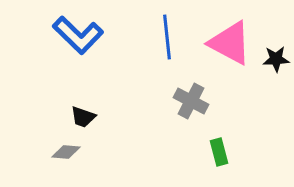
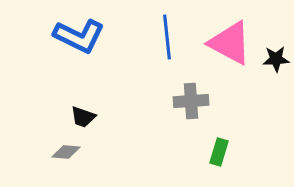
blue L-shape: moved 1 px right, 1 px down; rotated 18 degrees counterclockwise
gray cross: rotated 32 degrees counterclockwise
green rectangle: rotated 32 degrees clockwise
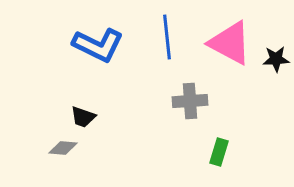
blue L-shape: moved 19 px right, 9 px down
gray cross: moved 1 px left
gray diamond: moved 3 px left, 4 px up
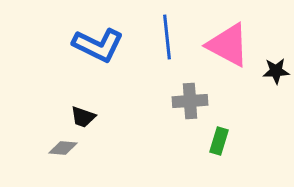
pink triangle: moved 2 px left, 2 px down
black star: moved 12 px down
green rectangle: moved 11 px up
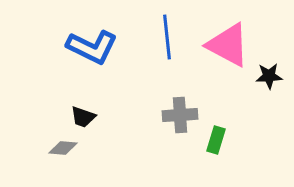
blue L-shape: moved 6 px left, 2 px down
black star: moved 7 px left, 5 px down
gray cross: moved 10 px left, 14 px down
green rectangle: moved 3 px left, 1 px up
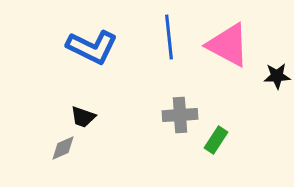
blue line: moved 2 px right
black star: moved 8 px right
green rectangle: rotated 16 degrees clockwise
gray diamond: rotated 28 degrees counterclockwise
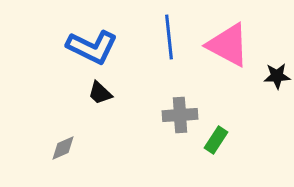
black trapezoid: moved 17 px right, 24 px up; rotated 24 degrees clockwise
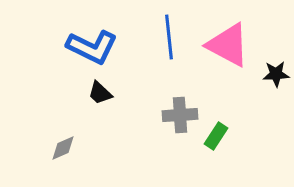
black star: moved 1 px left, 2 px up
green rectangle: moved 4 px up
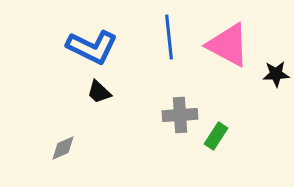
black trapezoid: moved 1 px left, 1 px up
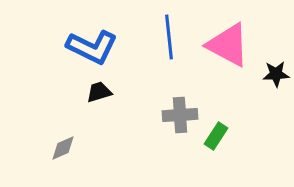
black trapezoid: rotated 120 degrees clockwise
